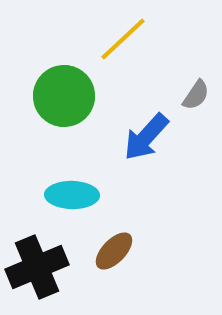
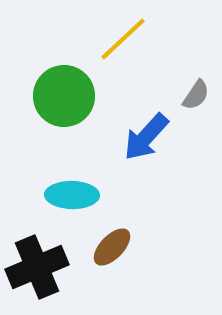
brown ellipse: moved 2 px left, 4 px up
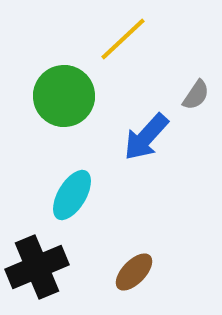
cyan ellipse: rotated 60 degrees counterclockwise
brown ellipse: moved 22 px right, 25 px down
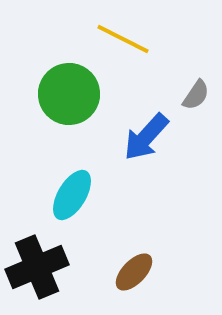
yellow line: rotated 70 degrees clockwise
green circle: moved 5 px right, 2 px up
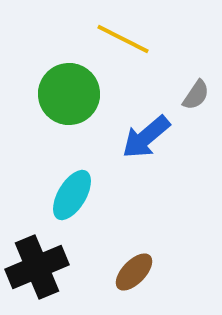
blue arrow: rotated 8 degrees clockwise
